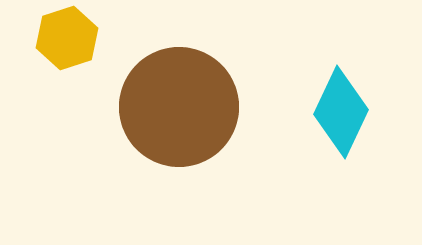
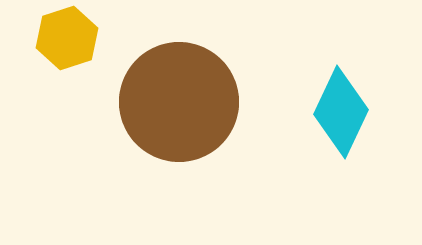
brown circle: moved 5 px up
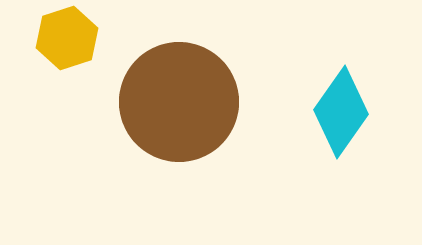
cyan diamond: rotated 10 degrees clockwise
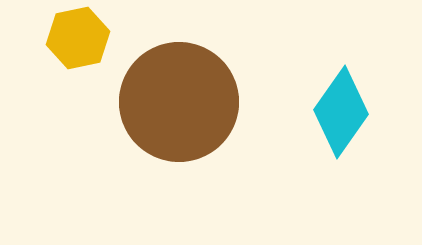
yellow hexagon: moved 11 px right; rotated 6 degrees clockwise
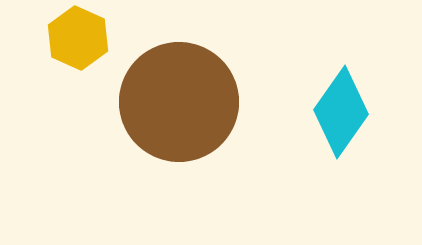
yellow hexagon: rotated 24 degrees counterclockwise
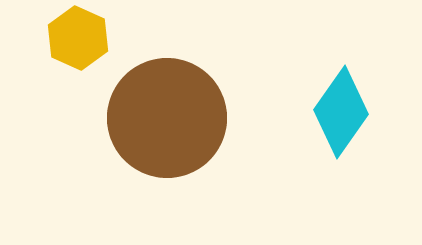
brown circle: moved 12 px left, 16 px down
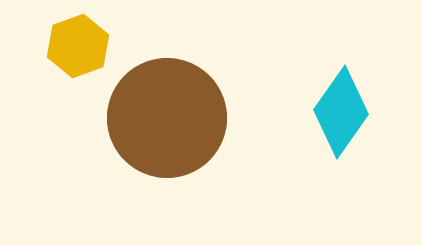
yellow hexagon: moved 8 px down; rotated 16 degrees clockwise
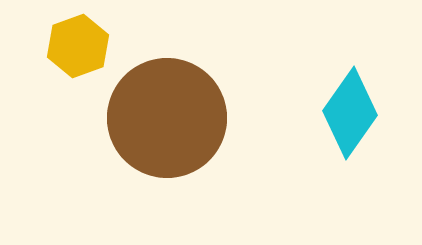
cyan diamond: moved 9 px right, 1 px down
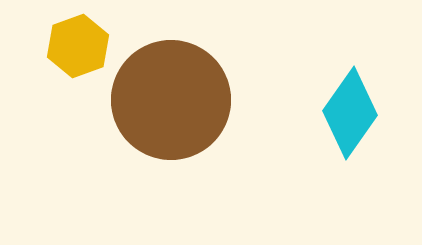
brown circle: moved 4 px right, 18 px up
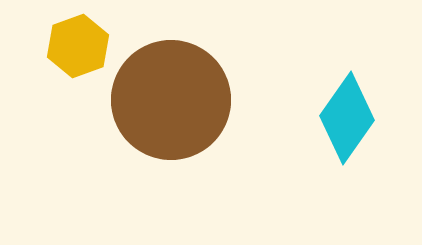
cyan diamond: moved 3 px left, 5 px down
